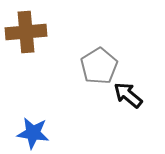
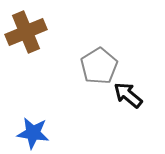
brown cross: rotated 18 degrees counterclockwise
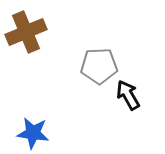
gray pentagon: rotated 30 degrees clockwise
black arrow: rotated 20 degrees clockwise
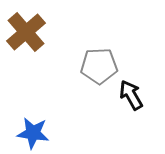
brown cross: rotated 18 degrees counterclockwise
black arrow: moved 3 px right
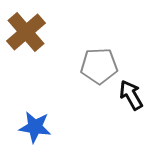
blue star: moved 2 px right, 6 px up
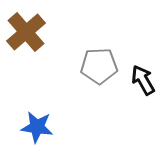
black arrow: moved 12 px right, 15 px up
blue star: moved 2 px right
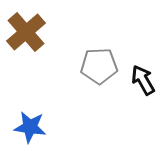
blue star: moved 7 px left
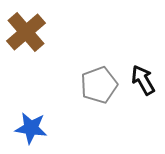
gray pentagon: moved 19 px down; rotated 18 degrees counterclockwise
blue star: moved 1 px right, 1 px down
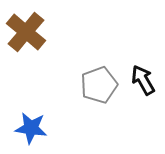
brown cross: rotated 9 degrees counterclockwise
